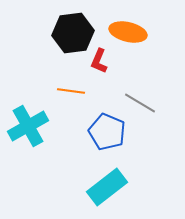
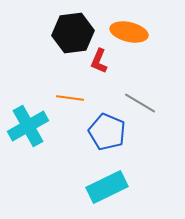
orange ellipse: moved 1 px right
orange line: moved 1 px left, 7 px down
cyan rectangle: rotated 12 degrees clockwise
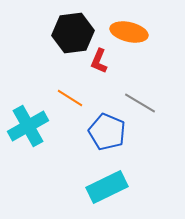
orange line: rotated 24 degrees clockwise
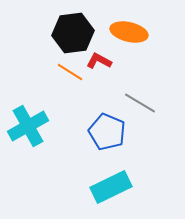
red L-shape: rotated 95 degrees clockwise
orange line: moved 26 px up
cyan rectangle: moved 4 px right
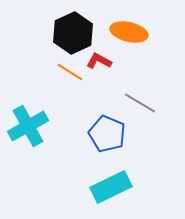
black hexagon: rotated 18 degrees counterclockwise
blue pentagon: moved 2 px down
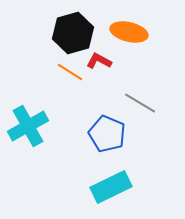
black hexagon: rotated 9 degrees clockwise
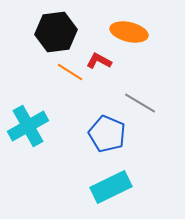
black hexagon: moved 17 px left, 1 px up; rotated 9 degrees clockwise
